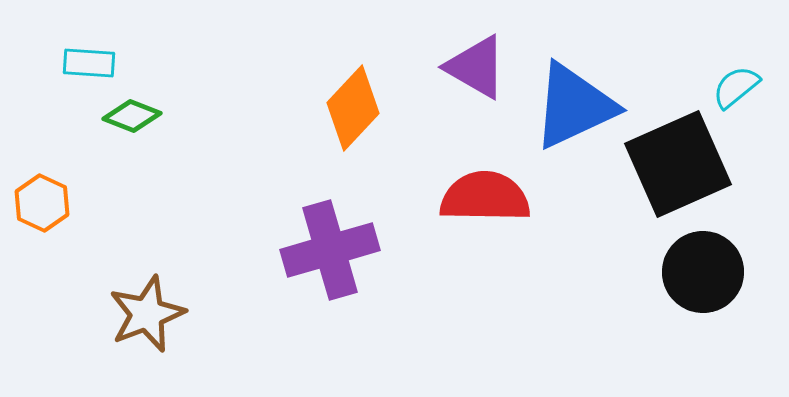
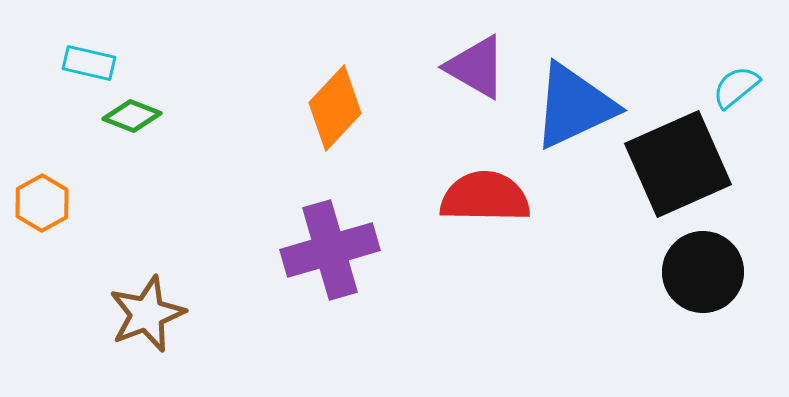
cyan rectangle: rotated 9 degrees clockwise
orange diamond: moved 18 px left
orange hexagon: rotated 6 degrees clockwise
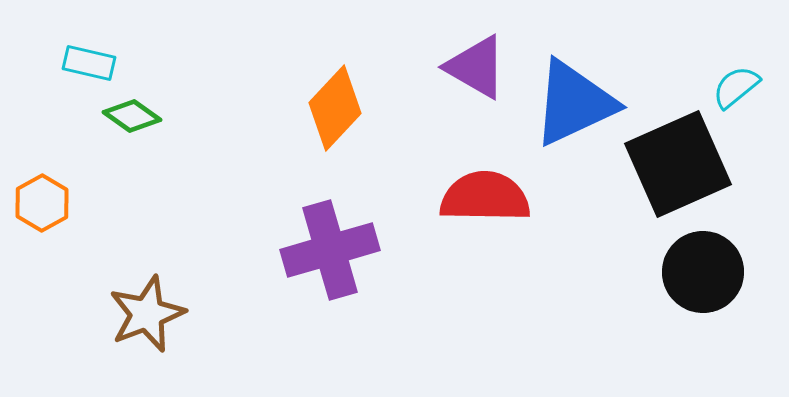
blue triangle: moved 3 px up
green diamond: rotated 14 degrees clockwise
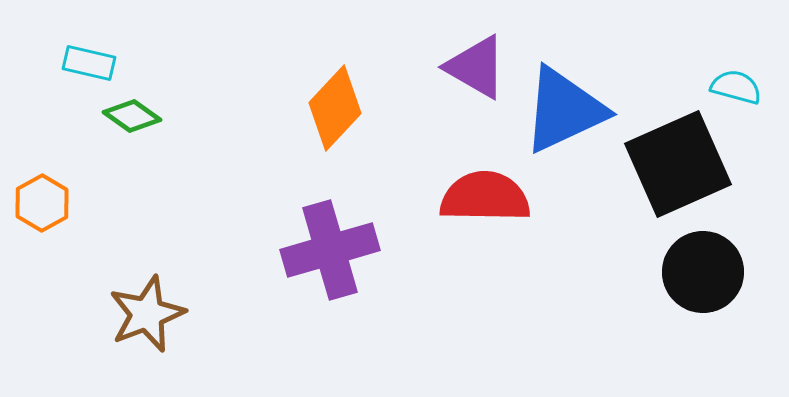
cyan semicircle: rotated 54 degrees clockwise
blue triangle: moved 10 px left, 7 px down
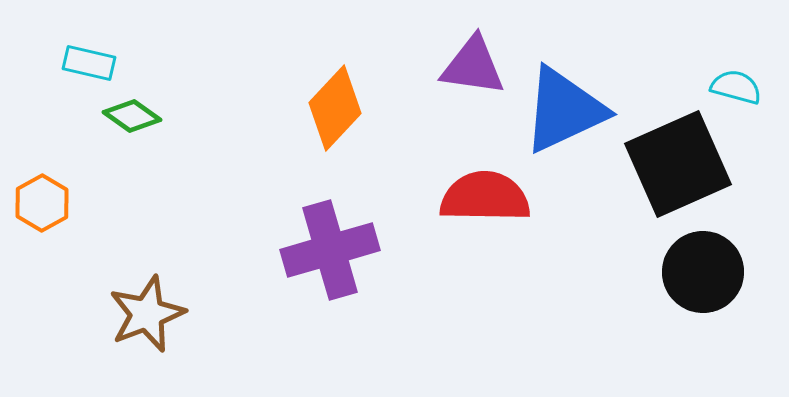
purple triangle: moved 3 px left, 1 px up; rotated 22 degrees counterclockwise
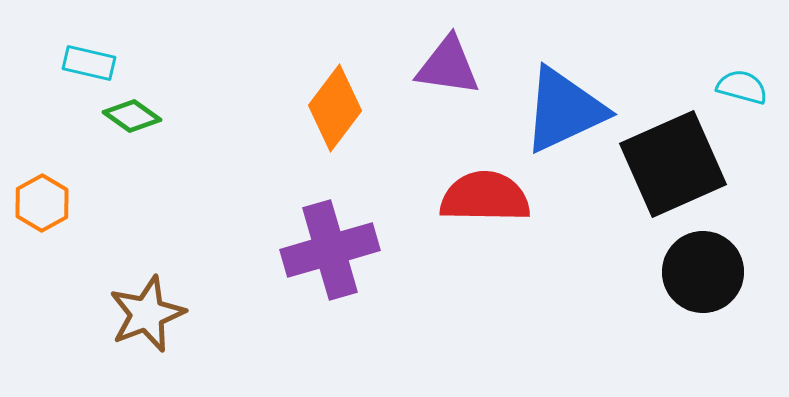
purple triangle: moved 25 px left
cyan semicircle: moved 6 px right
orange diamond: rotated 6 degrees counterclockwise
black square: moved 5 px left
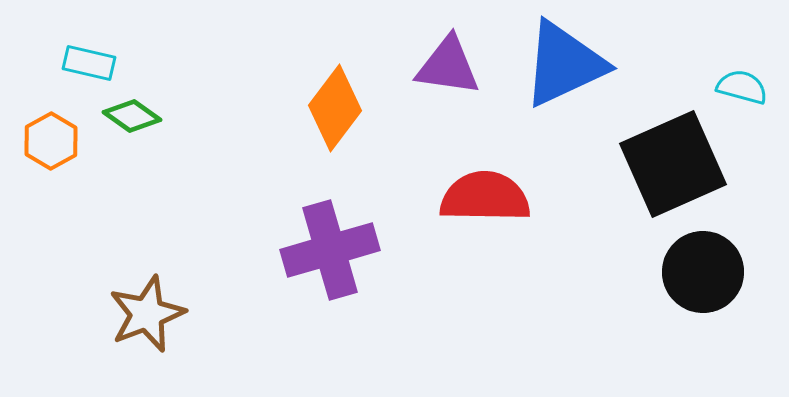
blue triangle: moved 46 px up
orange hexagon: moved 9 px right, 62 px up
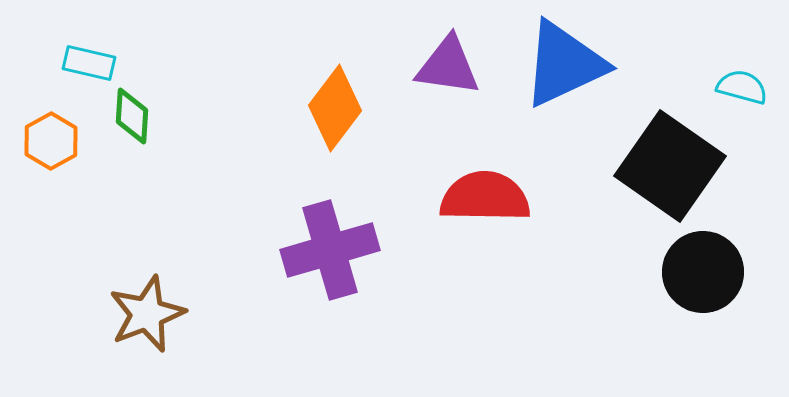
green diamond: rotated 58 degrees clockwise
black square: moved 3 px left, 2 px down; rotated 31 degrees counterclockwise
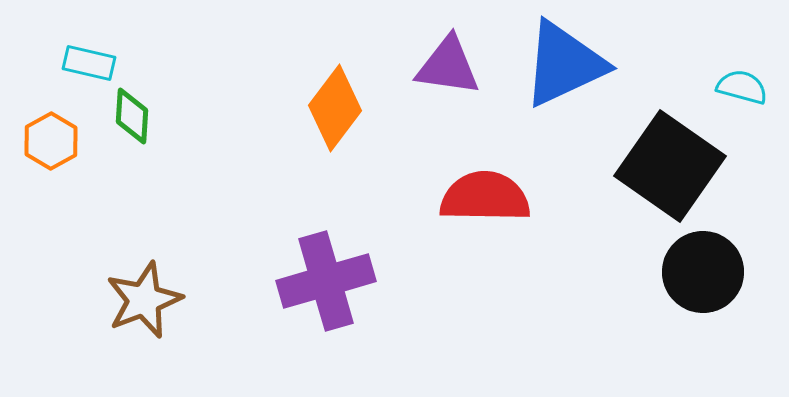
purple cross: moved 4 px left, 31 px down
brown star: moved 3 px left, 14 px up
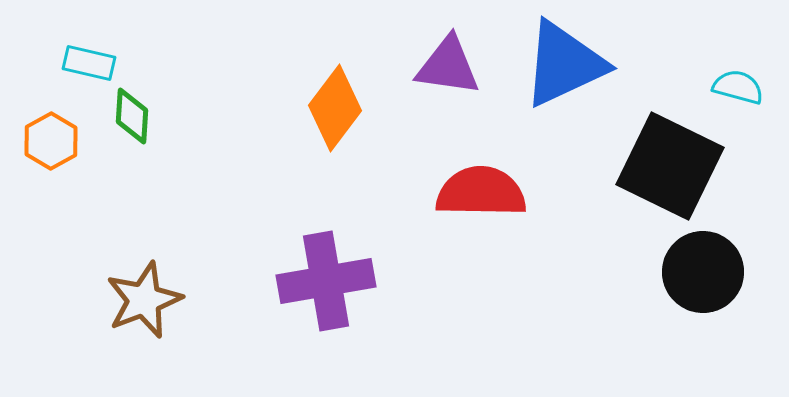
cyan semicircle: moved 4 px left
black square: rotated 9 degrees counterclockwise
red semicircle: moved 4 px left, 5 px up
purple cross: rotated 6 degrees clockwise
